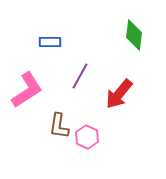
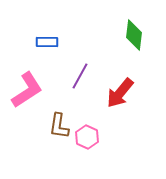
blue rectangle: moved 3 px left
red arrow: moved 1 px right, 1 px up
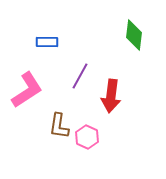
red arrow: moved 9 px left, 3 px down; rotated 32 degrees counterclockwise
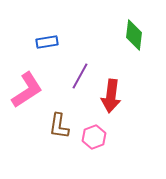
blue rectangle: rotated 10 degrees counterclockwise
pink hexagon: moved 7 px right; rotated 15 degrees clockwise
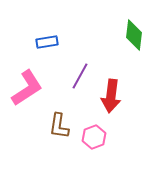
pink L-shape: moved 2 px up
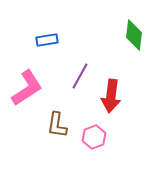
blue rectangle: moved 2 px up
brown L-shape: moved 2 px left, 1 px up
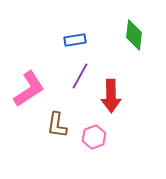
blue rectangle: moved 28 px right
pink L-shape: moved 2 px right, 1 px down
red arrow: rotated 8 degrees counterclockwise
